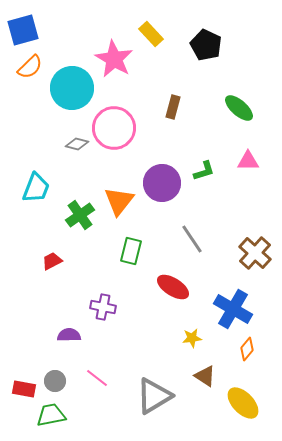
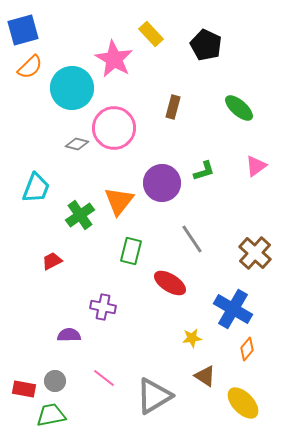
pink triangle: moved 8 px right, 5 px down; rotated 35 degrees counterclockwise
red ellipse: moved 3 px left, 4 px up
pink line: moved 7 px right
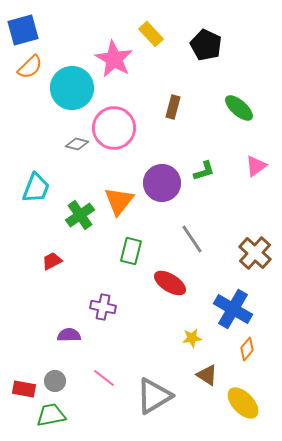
brown triangle: moved 2 px right, 1 px up
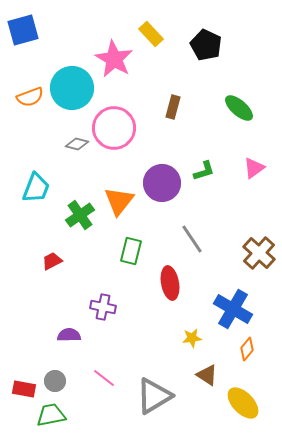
orange semicircle: moved 30 px down; rotated 24 degrees clockwise
pink triangle: moved 2 px left, 2 px down
brown cross: moved 4 px right
red ellipse: rotated 48 degrees clockwise
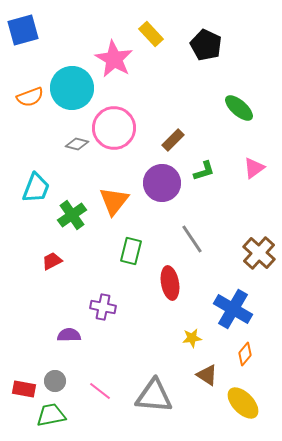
brown rectangle: moved 33 px down; rotated 30 degrees clockwise
orange triangle: moved 5 px left
green cross: moved 8 px left
orange diamond: moved 2 px left, 5 px down
pink line: moved 4 px left, 13 px down
gray triangle: rotated 36 degrees clockwise
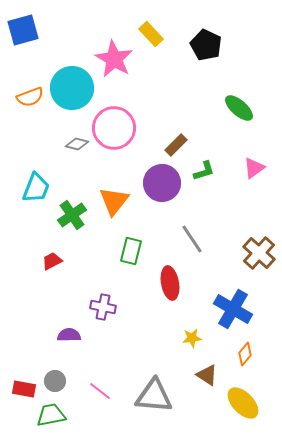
brown rectangle: moved 3 px right, 5 px down
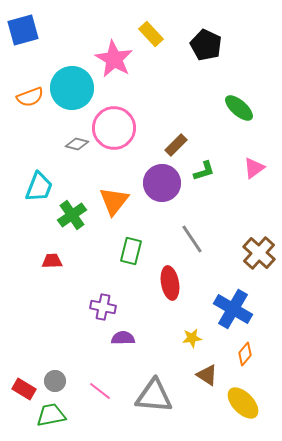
cyan trapezoid: moved 3 px right, 1 px up
red trapezoid: rotated 25 degrees clockwise
purple semicircle: moved 54 px right, 3 px down
red rectangle: rotated 20 degrees clockwise
